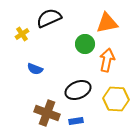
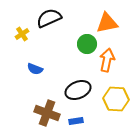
green circle: moved 2 px right
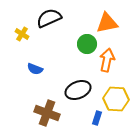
yellow cross: rotated 24 degrees counterclockwise
blue rectangle: moved 21 px right, 3 px up; rotated 64 degrees counterclockwise
